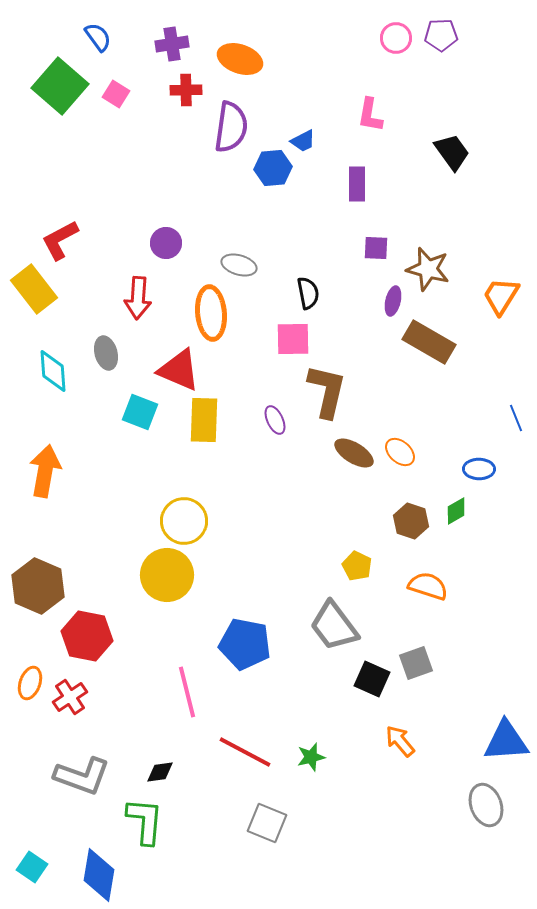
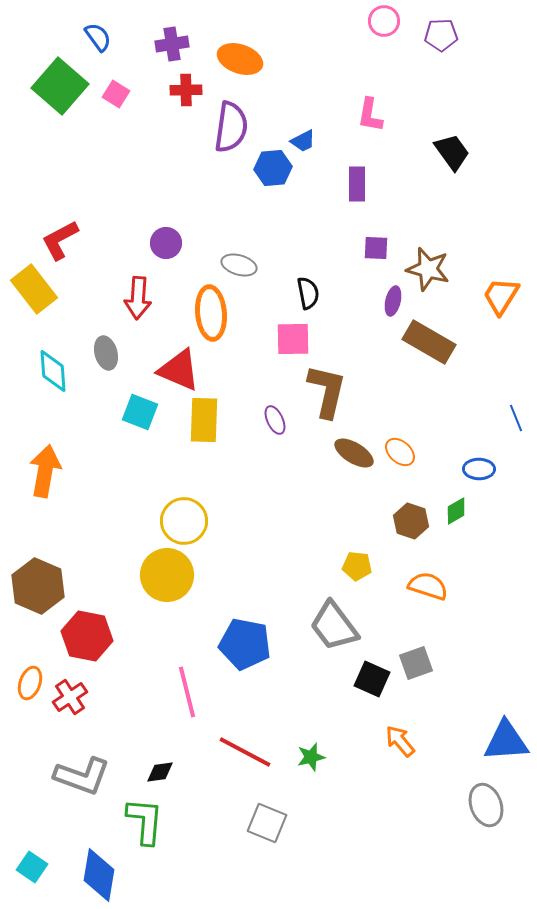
pink circle at (396, 38): moved 12 px left, 17 px up
yellow pentagon at (357, 566): rotated 20 degrees counterclockwise
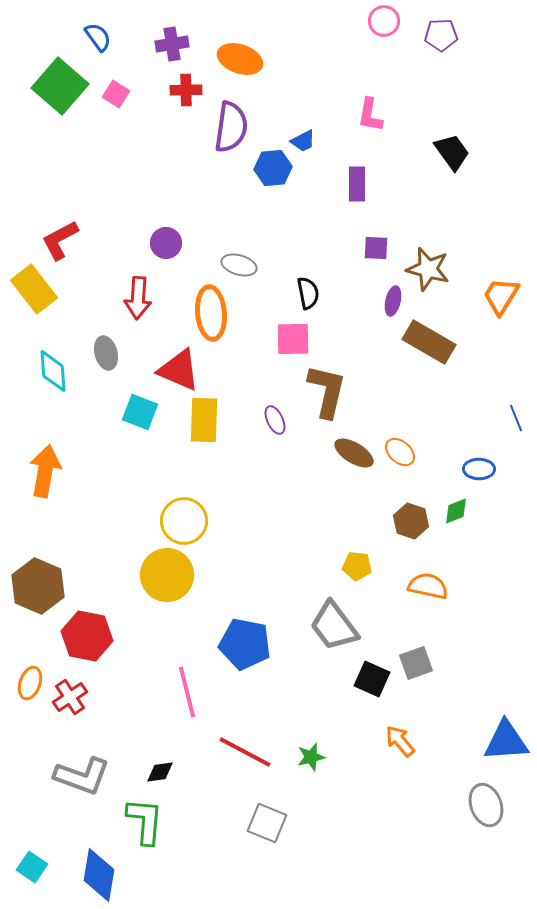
green diamond at (456, 511): rotated 8 degrees clockwise
orange semicircle at (428, 586): rotated 6 degrees counterclockwise
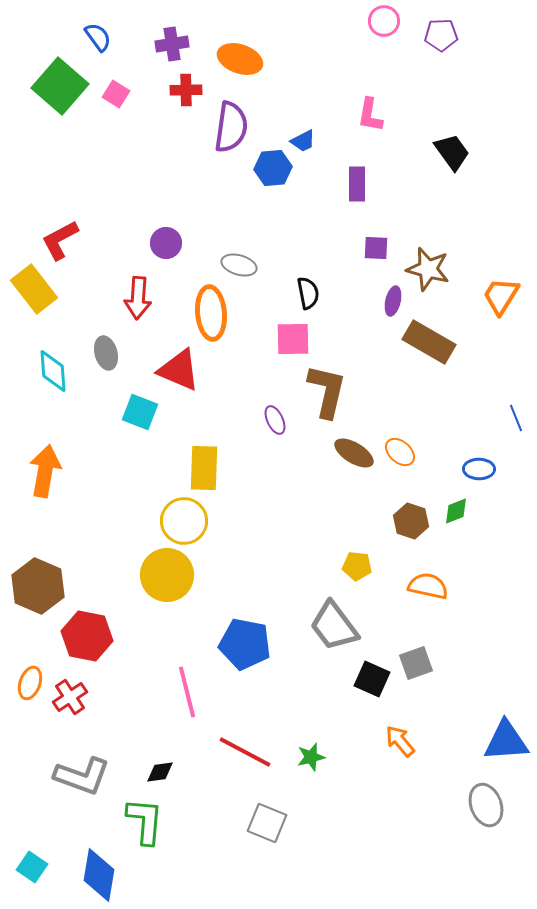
yellow rectangle at (204, 420): moved 48 px down
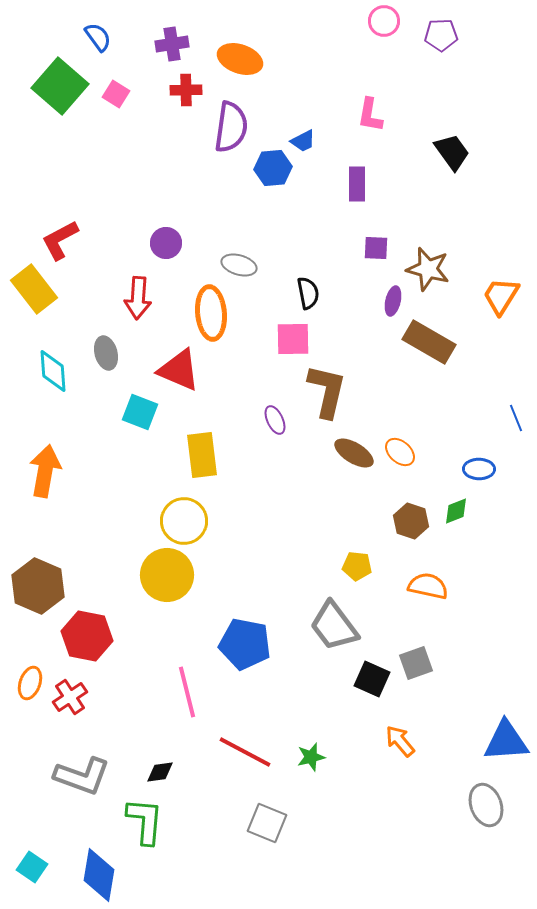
yellow rectangle at (204, 468): moved 2 px left, 13 px up; rotated 9 degrees counterclockwise
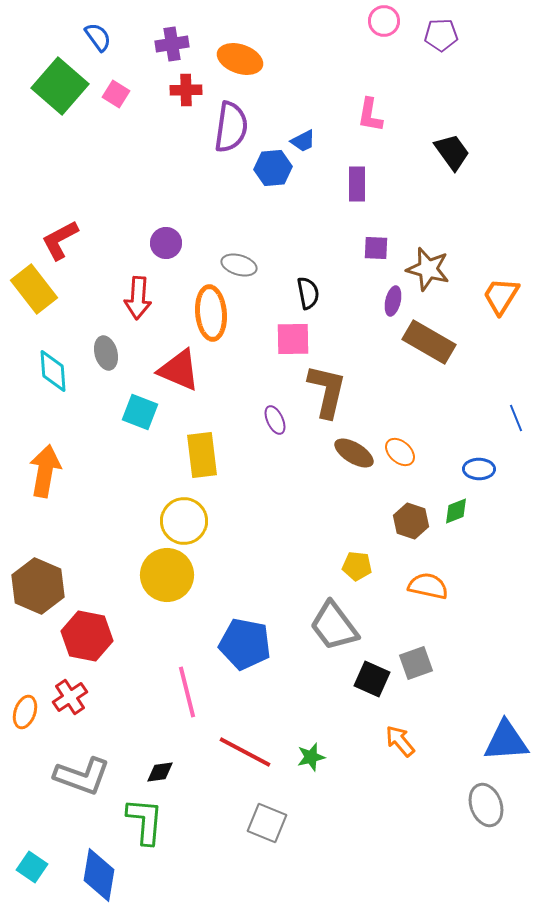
orange ellipse at (30, 683): moved 5 px left, 29 px down
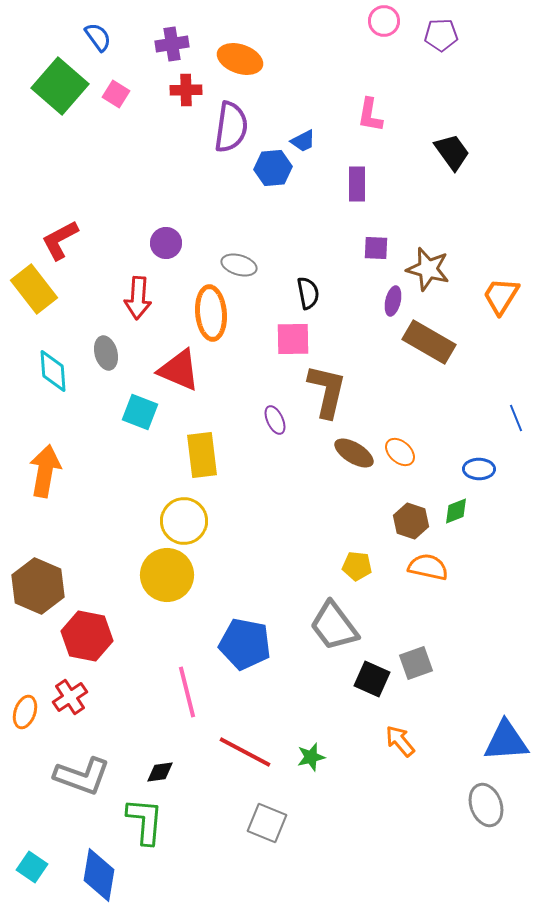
orange semicircle at (428, 586): moved 19 px up
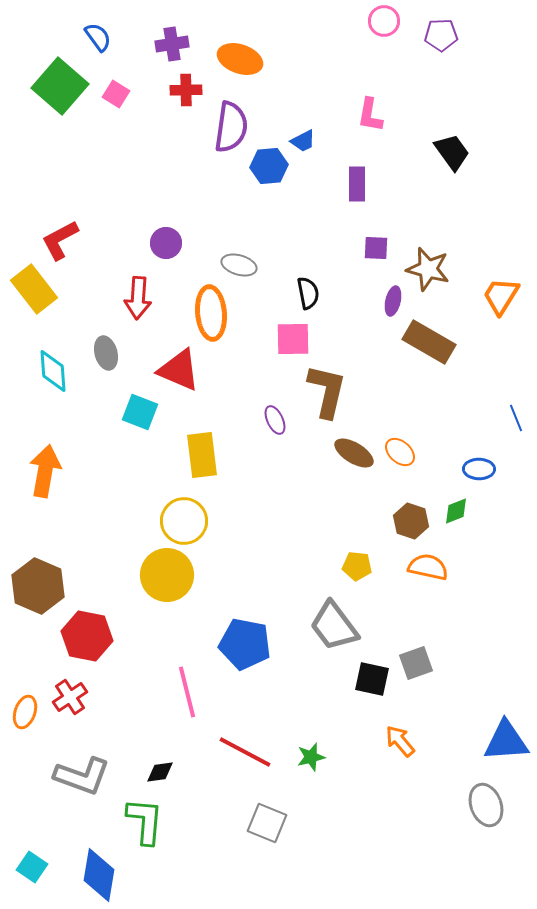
blue hexagon at (273, 168): moved 4 px left, 2 px up
black square at (372, 679): rotated 12 degrees counterclockwise
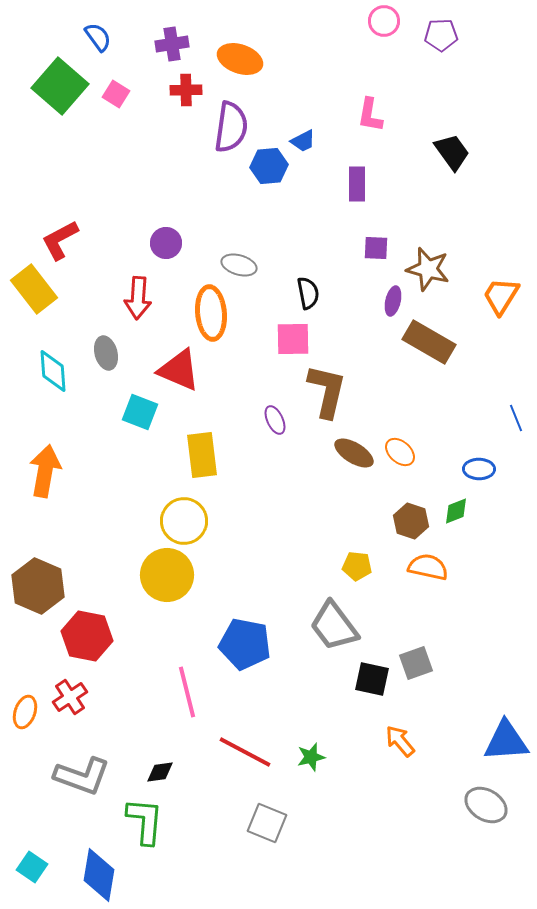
gray ellipse at (486, 805): rotated 39 degrees counterclockwise
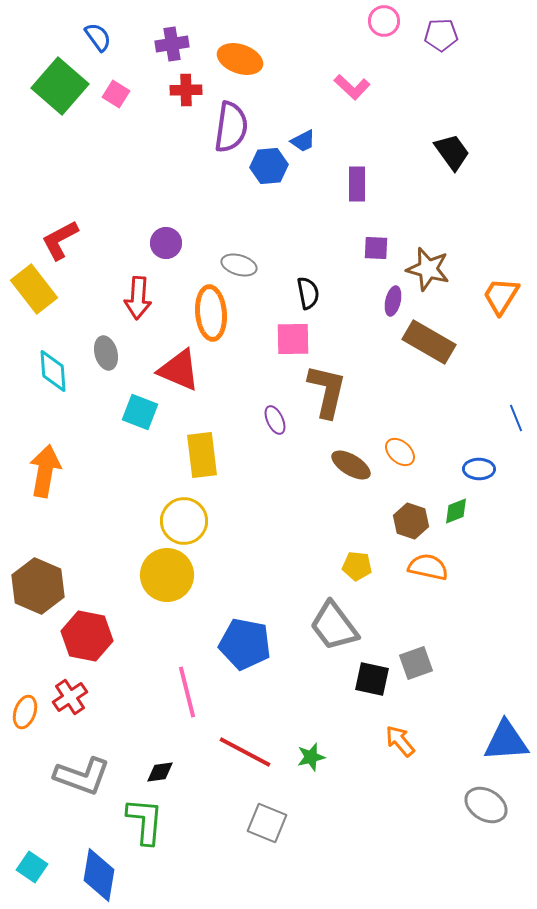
pink L-shape at (370, 115): moved 18 px left, 28 px up; rotated 57 degrees counterclockwise
brown ellipse at (354, 453): moved 3 px left, 12 px down
